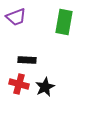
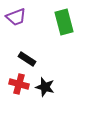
green rectangle: rotated 25 degrees counterclockwise
black rectangle: moved 1 px up; rotated 30 degrees clockwise
black star: rotated 30 degrees counterclockwise
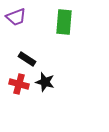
green rectangle: rotated 20 degrees clockwise
black star: moved 5 px up
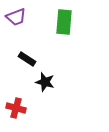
red cross: moved 3 px left, 24 px down
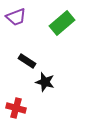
green rectangle: moved 2 px left, 1 px down; rotated 45 degrees clockwise
black rectangle: moved 2 px down
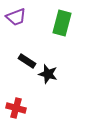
green rectangle: rotated 35 degrees counterclockwise
black star: moved 3 px right, 8 px up
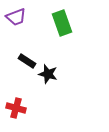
green rectangle: rotated 35 degrees counterclockwise
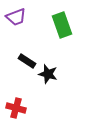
green rectangle: moved 2 px down
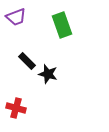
black rectangle: rotated 12 degrees clockwise
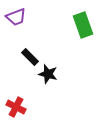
green rectangle: moved 21 px right
black rectangle: moved 3 px right, 4 px up
red cross: moved 1 px up; rotated 12 degrees clockwise
